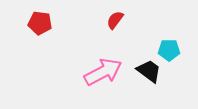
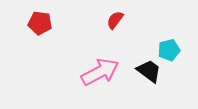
cyan pentagon: rotated 15 degrees counterclockwise
pink arrow: moved 3 px left
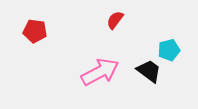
red pentagon: moved 5 px left, 8 px down
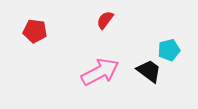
red semicircle: moved 10 px left
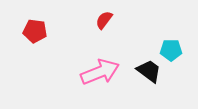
red semicircle: moved 1 px left
cyan pentagon: moved 2 px right; rotated 15 degrees clockwise
pink arrow: rotated 6 degrees clockwise
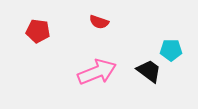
red semicircle: moved 5 px left, 2 px down; rotated 108 degrees counterclockwise
red pentagon: moved 3 px right
pink arrow: moved 3 px left
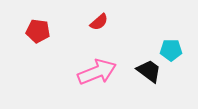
red semicircle: rotated 60 degrees counterclockwise
